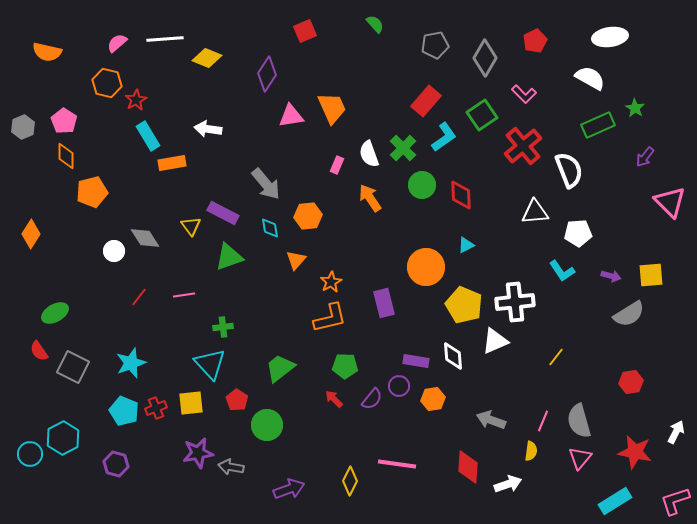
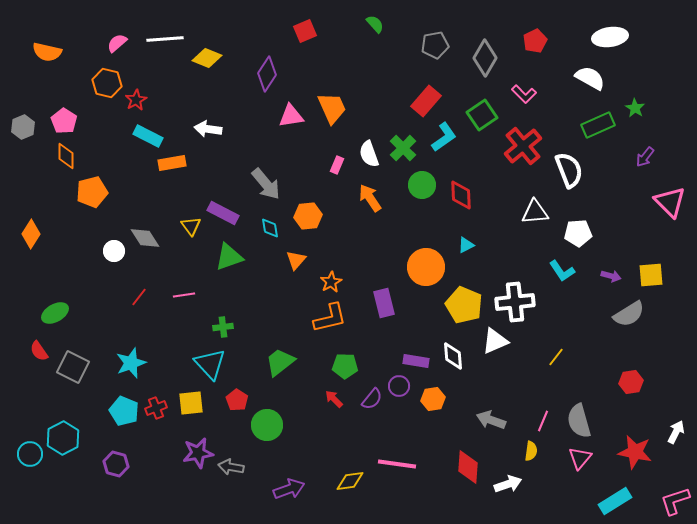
cyan rectangle at (148, 136): rotated 32 degrees counterclockwise
green trapezoid at (280, 368): moved 6 px up
yellow diamond at (350, 481): rotated 56 degrees clockwise
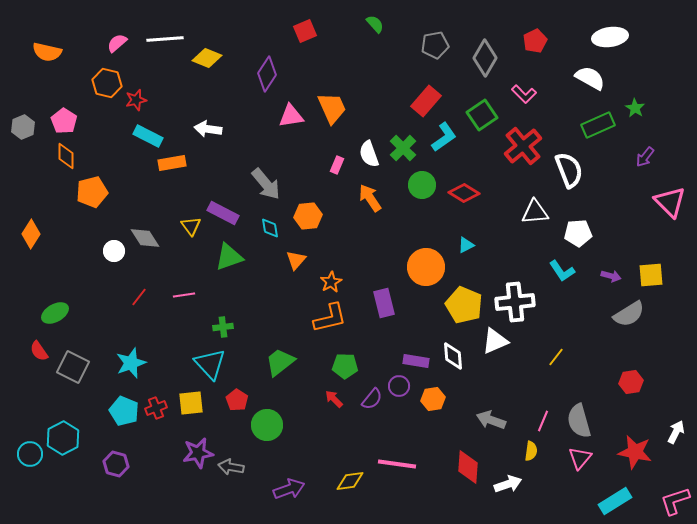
red star at (136, 100): rotated 15 degrees clockwise
red diamond at (461, 195): moved 3 px right, 2 px up; rotated 56 degrees counterclockwise
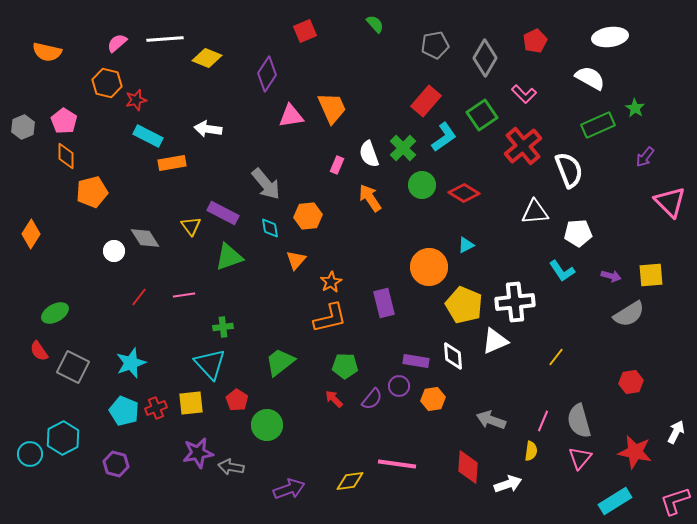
orange circle at (426, 267): moved 3 px right
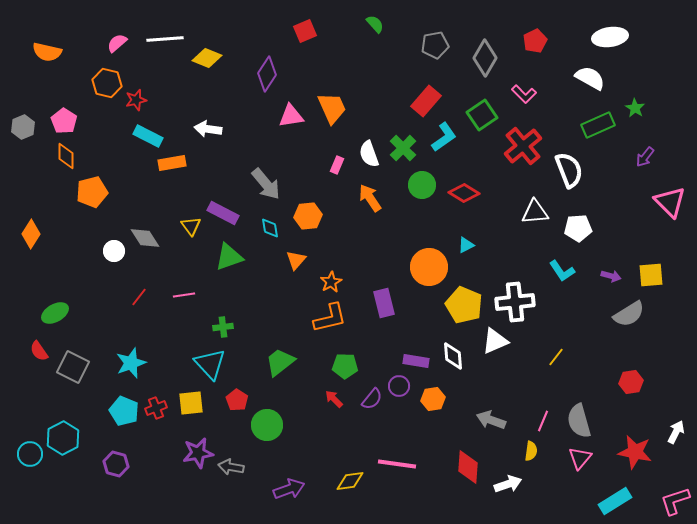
white pentagon at (578, 233): moved 5 px up
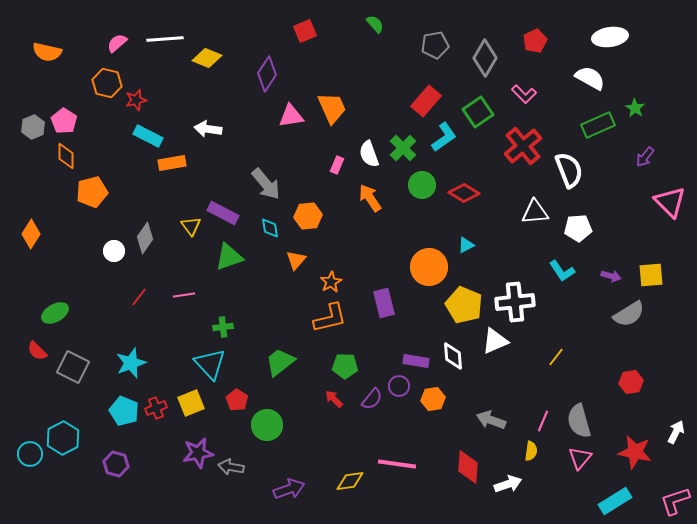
green square at (482, 115): moved 4 px left, 3 px up
gray hexagon at (23, 127): moved 10 px right
gray diamond at (145, 238): rotated 68 degrees clockwise
red semicircle at (39, 351): moved 2 px left; rotated 10 degrees counterclockwise
yellow square at (191, 403): rotated 16 degrees counterclockwise
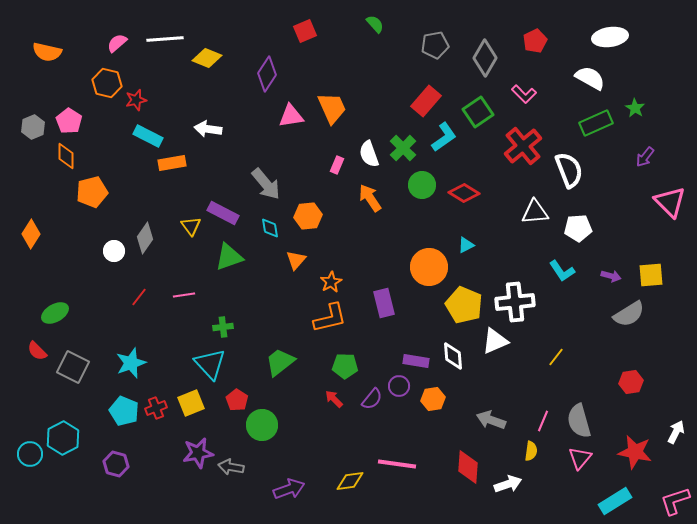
pink pentagon at (64, 121): moved 5 px right
green rectangle at (598, 125): moved 2 px left, 2 px up
green circle at (267, 425): moved 5 px left
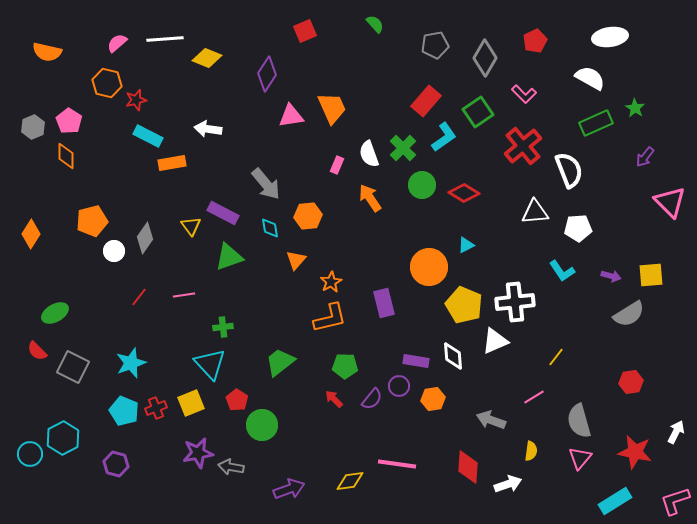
orange pentagon at (92, 192): moved 29 px down
pink line at (543, 421): moved 9 px left, 24 px up; rotated 35 degrees clockwise
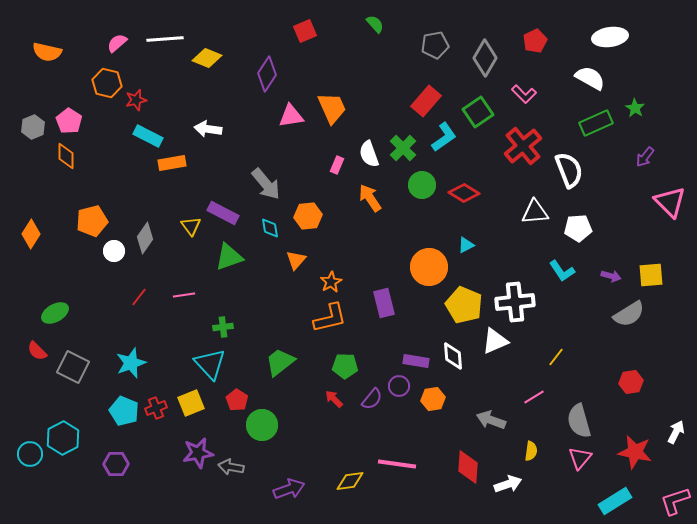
purple hexagon at (116, 464): rotated 15 degrees counterclockwise
